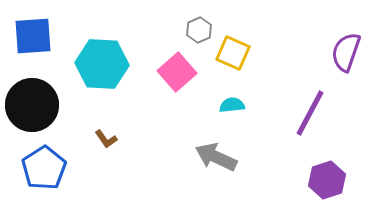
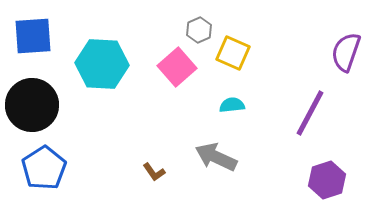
pink square: moved 5 px up
brown L-shape: moved 48 px right, 33 px down
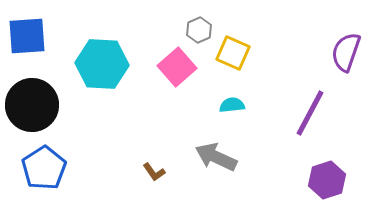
blue square: moved 6 px left
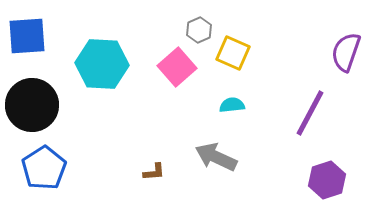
brown L-shape: rotated 60 degrees counterclockwise
